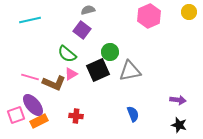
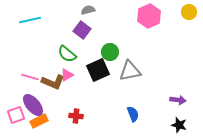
pink triangle: moved 4 px left, 1 px down
brown L-shape: moved 1 px left, 1 px up
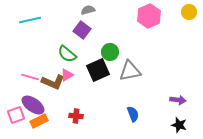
purple ellipse: rotated 15 degrees counterclockwise
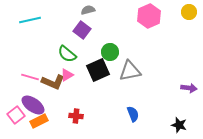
purple arrow: moved 11 px right, 12 px up
pink square: rotated 18 degrees counterclockwise
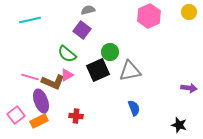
purple ellipse: moved 8 px right, 4 px up; rotated 35 degrees clockwise
blue semicircle: moved 1 px right, 6 px up
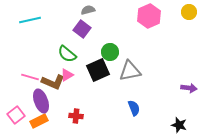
purple square: moved 1 px up
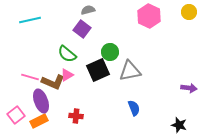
pink hexagon: rotated 10 degrees counterclockwise
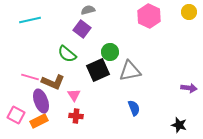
pink triangle: moved 7 px right, 20 px down; rotated 32 degrees counterclockwise
pink square: rotated 24 degrees counterclockwise
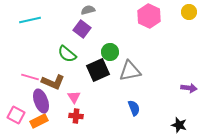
pink triangle: moved 2 px down
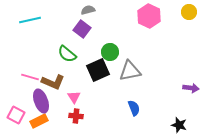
purple arrow: moved 2 px right
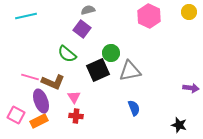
cyan line: moved 4 px left, 4 px up
green circle: moved 1 px right, 1 px down
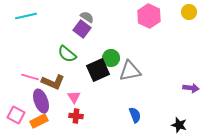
gray semicircle: moved 1 px left, 7 px down; rotated 48 degrees clockwise
green circle: moved 5 px down
blue semicircle: moved 1 px right, 7 px down
